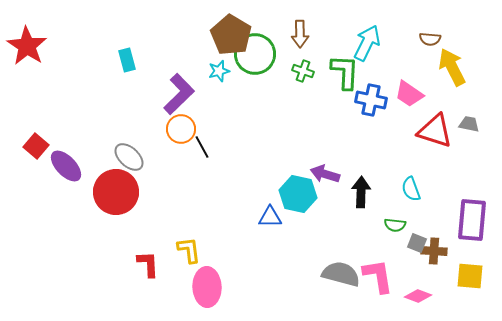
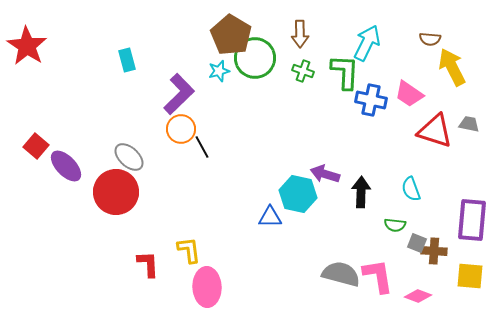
green circle: moved 4 px down
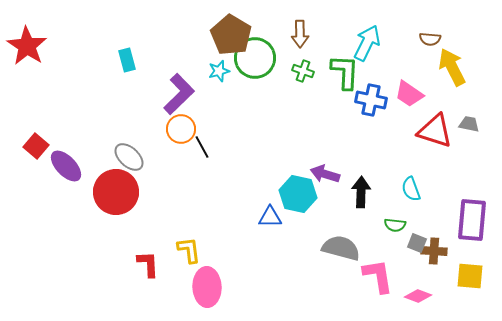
gray semicircle: moved 26 px up
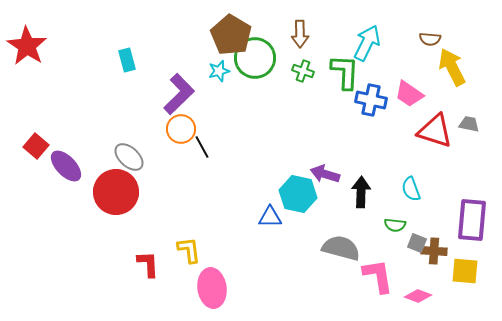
yellow square: moved 5 px left, 5 px up
pink ellipse: moved 5 px right, 1 px down; rotated 6 degrees counterclockwise
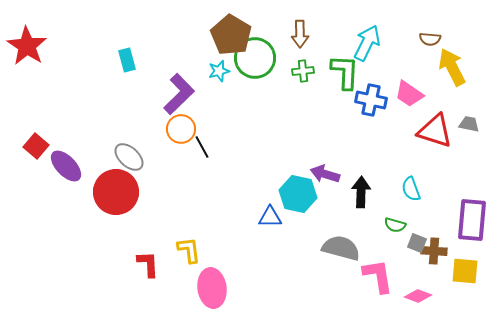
green cross: rotated 25 degrees counterclockwise
green semicircle: rotated 10 degrees clockwise
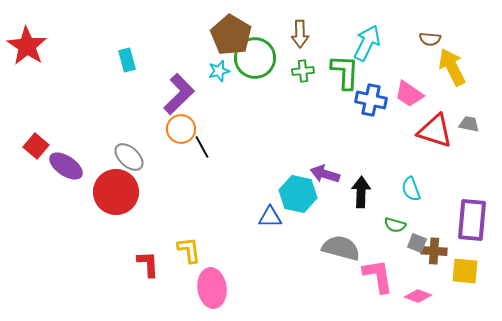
purple ellipse: rotated 12 degrees counterclockwise
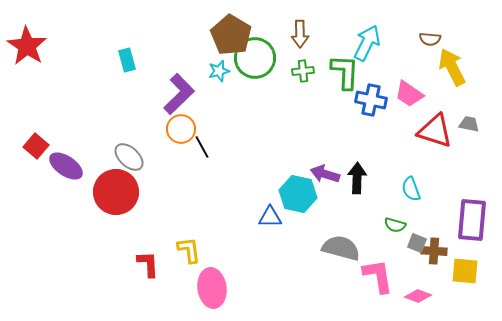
black arrow: moved 4 px left, 14 px up
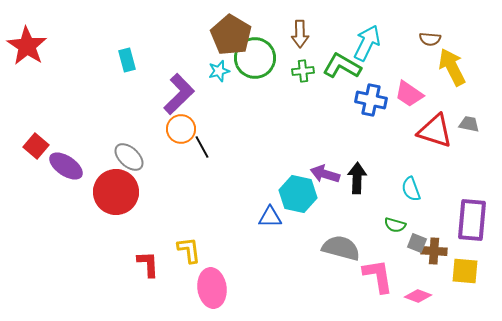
green L-shape: moved 3 px left, 6 px up; rotated 63 degrees counterclockwise
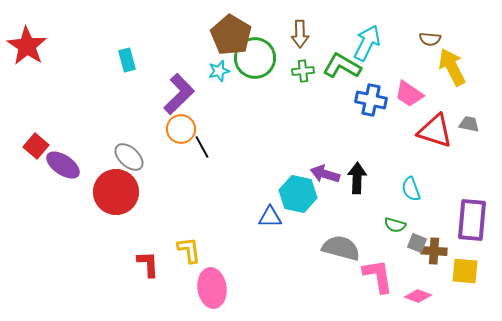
purple ellipse: moved 3 px left, 1 px up
